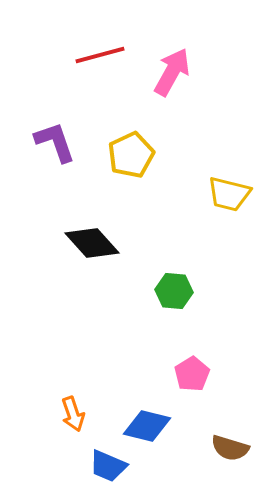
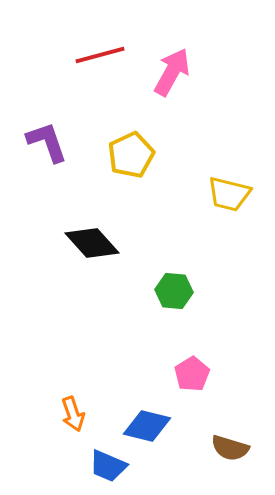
purple L-shape: moved 8 px left
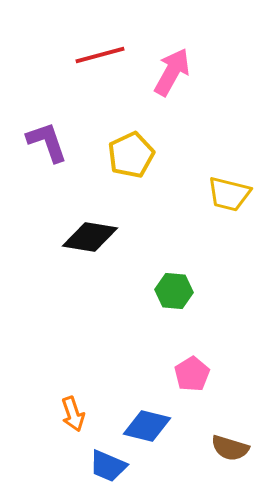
black diamond: moved 2 px left, 6 px up; rotated 38 degrees counterclockwise
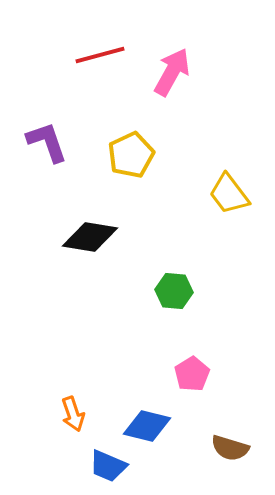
yellow trapezoid: rotated 39 degrees clockwise
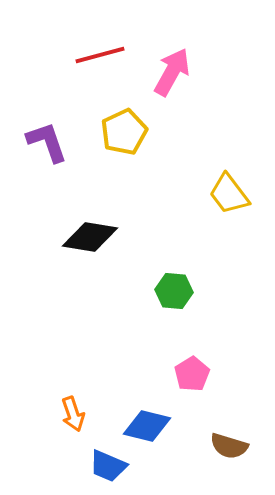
yellow pentagon: moved 7 px left, 23 px up
brown semicircle: moved 1 px left, 2 px up
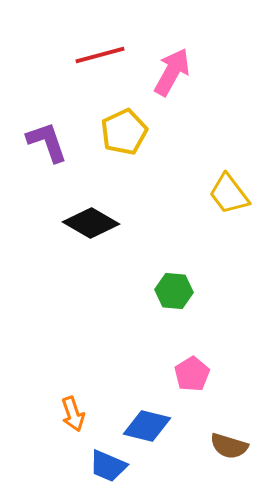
black diamond: moved 1 px right, 14 px up; rotated 20 degrees clockwise
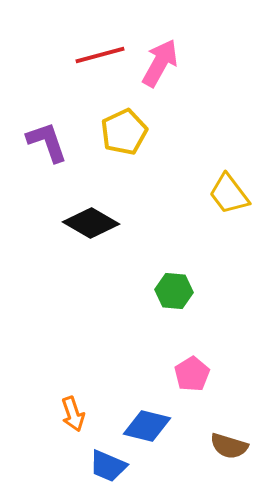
pink arrow: moved 12 px left, 9 px up
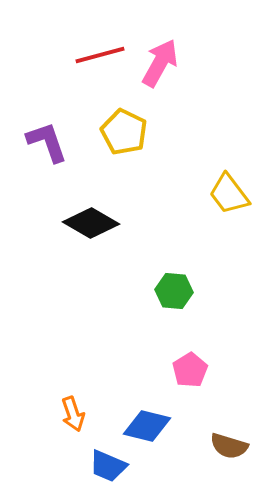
yellow pentagon: rotated 21 degrees counterclockwise
pink pentagon: moved 2 px left, 4 px up
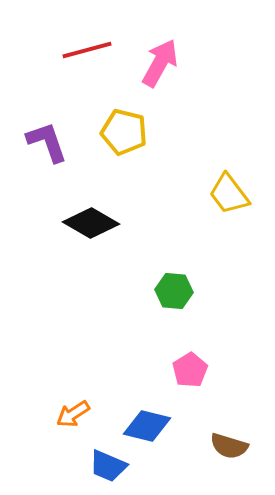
red line: moved 13 px left, 5 px up
yellow pentagon: rotated 12 degrees counterclockwise
orange arrow: rotated 76 degrees clockwise
